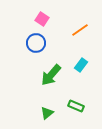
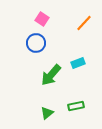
orange line: moved 4 px right, 7 px up; rotated 12 degrees counterclockwise
cyan rectangle: moved 3 px left, 2 px up; rotated 32 degrees clockwise
green rectangle: rotated 35 degrees counterclockwise
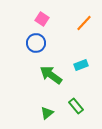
cyan rectangle: moved 3 px right, 2 px down
green arrow: rotated 85 degrees clockwise
green rectangle: rotated 63 degrees clockwise
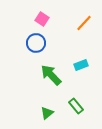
green arrow: rotated 10 degrees clockwise
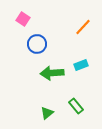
pink square: moved 19 px left
orange line: moved 1 px left, 4 px down
blue circle: moved 1 px right, 1 px down
green arrow: moved 1 px right, 2 px up; rotated 50 degrees counterclockwise
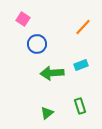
green rectangle: moved 4 px right; rotated 21 degrees clockwise
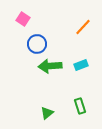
green arrow: moved 2 px left, 7 px up
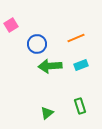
pink square: moved 12 px left, 6 px down; rotated 24 degrees clockwise
orange line: moved 7 px left, 11 px down; rotated 24 degrees clockwise
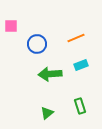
pink square: moved 1 px down; rotated 32 degrees clockwise
green arrow: moved 8 px down
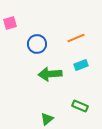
pink square: moved 1 px left, 3 px up; rotated 16 degrees counterclockwise
green rectangle: rotated 49 degrees counterclockwise
green triangle: moved 6 px down
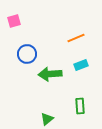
pink square: moved 4 px right, 2 px up
blue circle: moved 10 px left, 10 px down
green rectangle: rotated 63 degrees clockwise
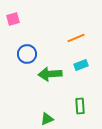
pink square: moved 1 px left, 2 px up
green triangle: rotated 16 degrees clockwise
